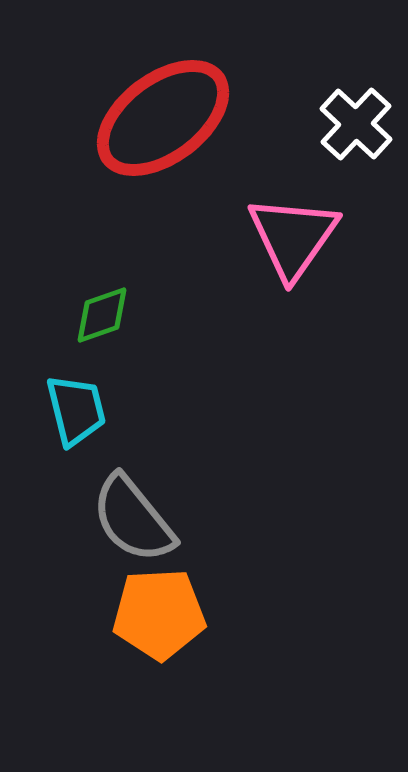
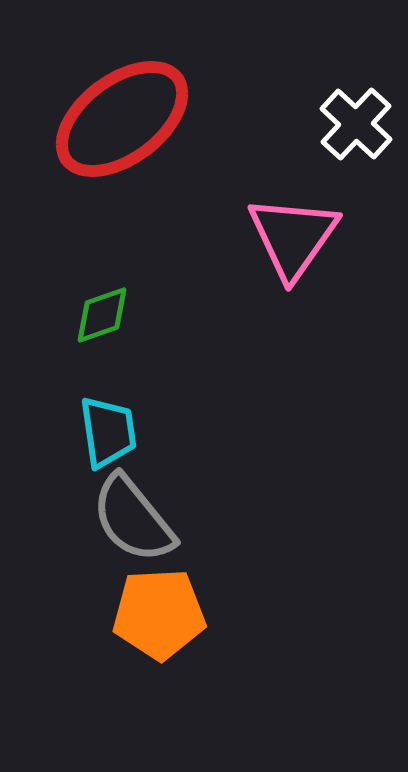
red ellipse: moved 41 px left, 1 px down
cyan trapezoid: moved 32 px right, 22 px down; rotated 6 degrees clockwise
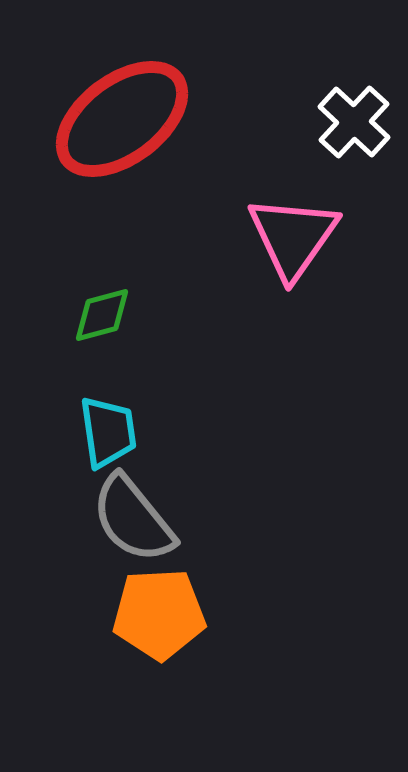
white cross: moved 2 px left, 2 px up
green diamond: rotated 4 degrees clockwise
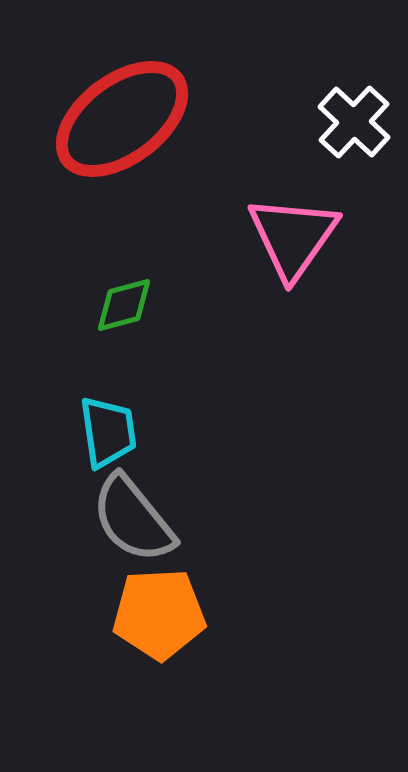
green diamond: moved 22 px right, 10 px up
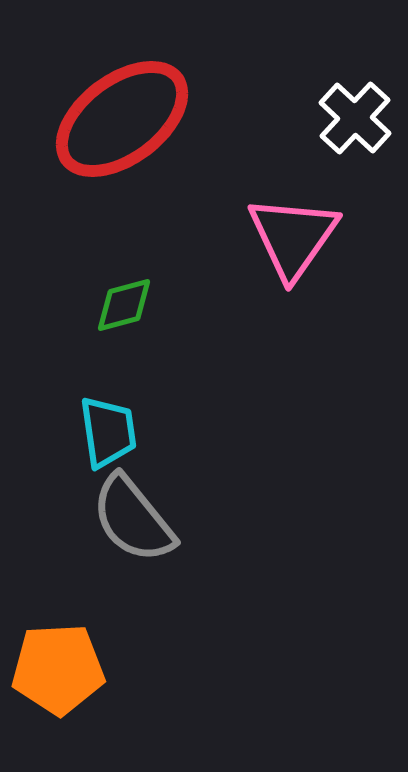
white cross: moved 1 px right, 4 px up
orange pentagon: moved 101 px left, 55 px down
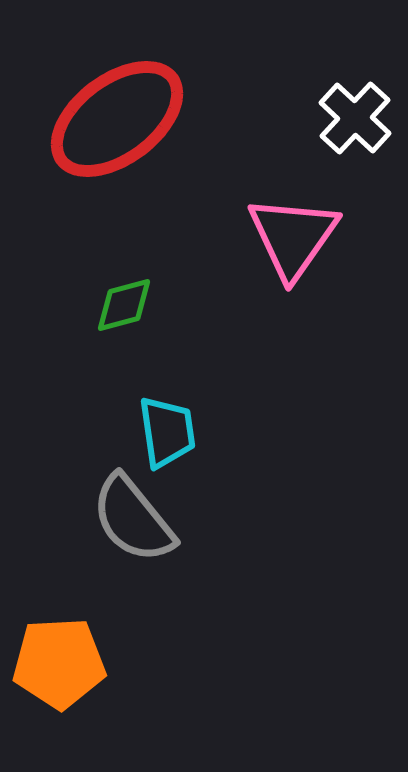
red ellipse: moved 5 px left
cyan trapezoid: moved 59 px right
orange pentagon: moved 1 px right, 6 px up
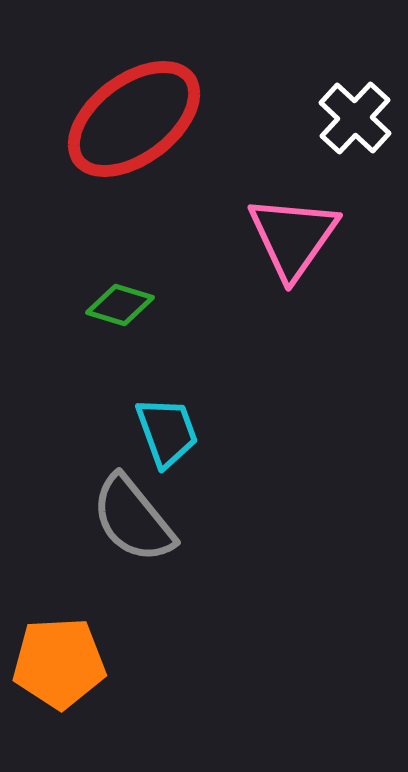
red ellipse: moved 17 px right
green diamond: moved 4 px left; rotated 32 degrees clockwise
cyan trapezoid: rotated 12 degrees counterclockwise
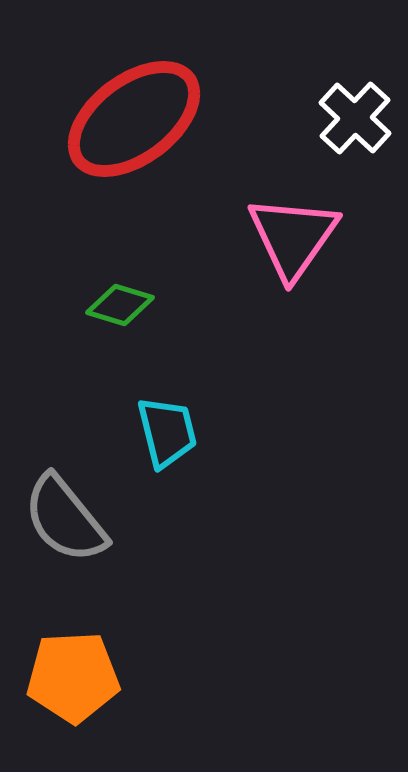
cyan trapezoid: rotated 6 degrees clockwise
gray semicircle: moved 68 px left
orange pentagon: moved 14 px right, 14 px down
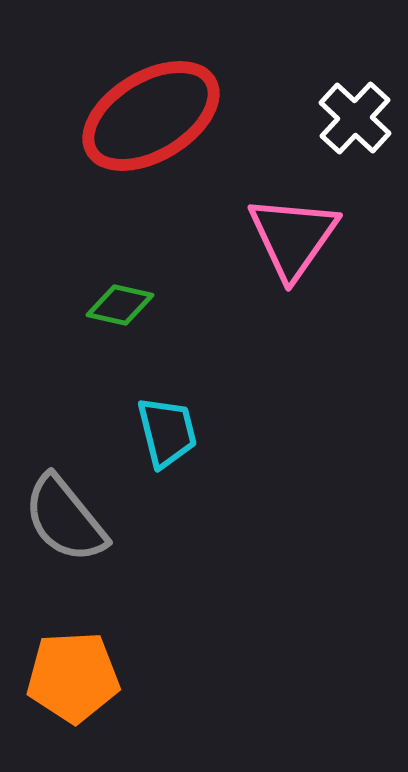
red ellipse: moved 17 px right, 3 px up; rotated 6 degrees clockwise
green diamond: rotated 4 degrees counterclockwise
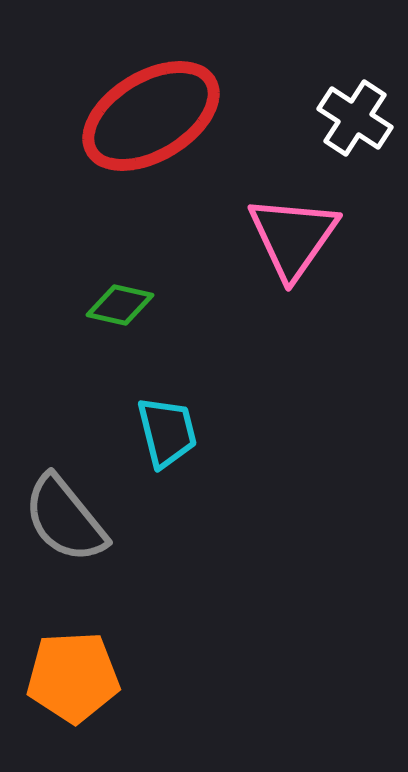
white cross: rotated 10 degrees counterclockwise
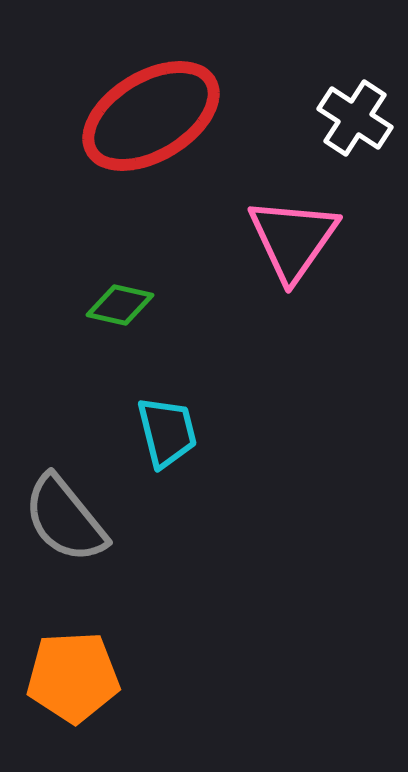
pink triangle: moved 2 px down
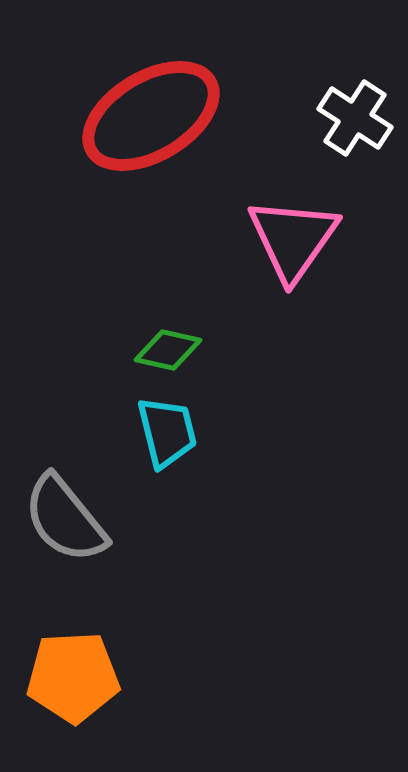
green diamond: moved 48 px right, 45 px down
